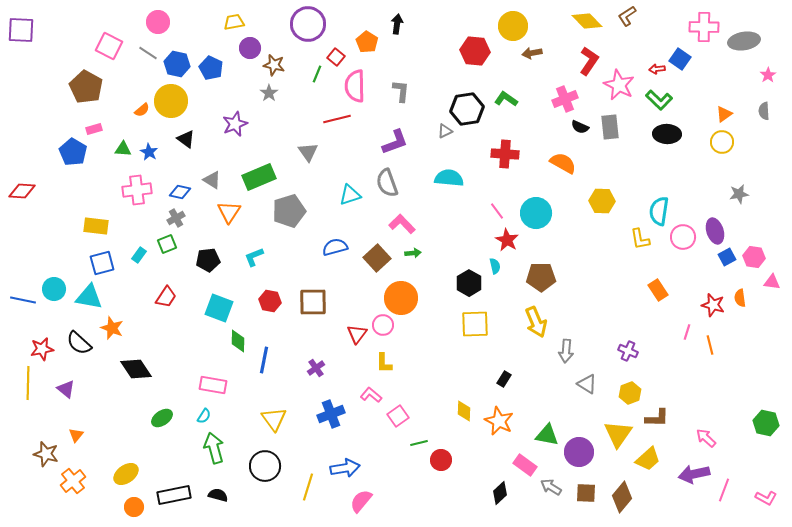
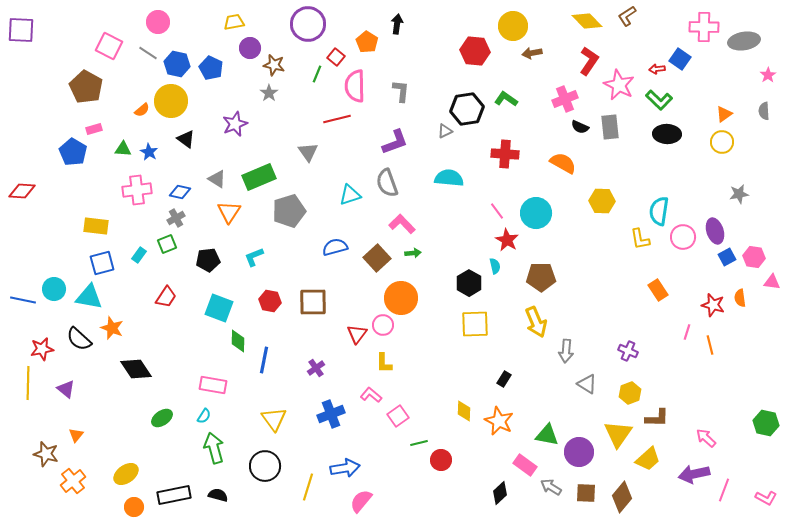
gray triangle at (212, 180): moved 5 px right, 1 px up
black semicircle at (79, 343): moved 4 px up
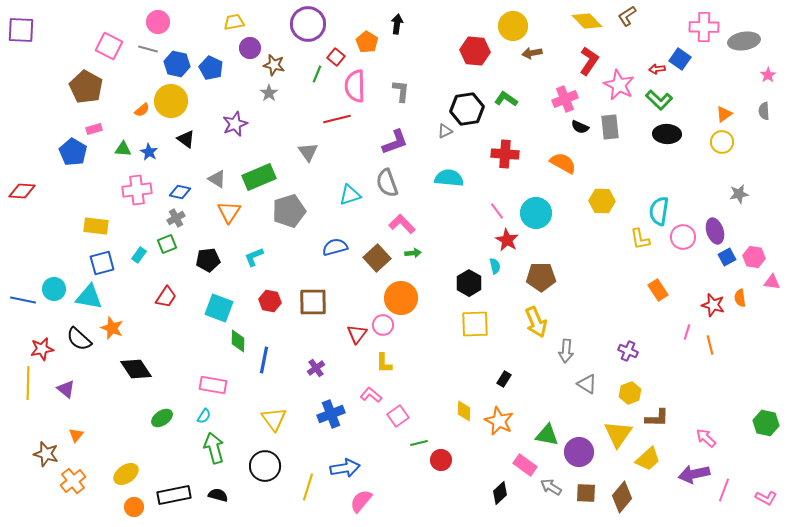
gray line at (148, 53): moved 4 px up; rotated 18 degrees counterclockwise
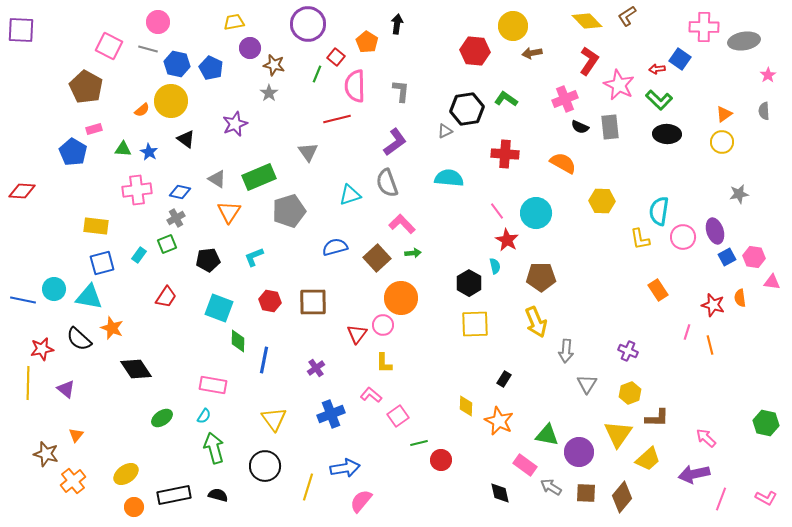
purple L-shape at (395, 142): rotated 16 degrees counterclockwise
gray triangle at (587, 384): rotated 30 degrees clockwise
yellow diamond at (464, 411): moved 2 px right, 5 px up
pink line at (724, 490): moved 3 px left, 9 px down
black diamond at (500, 493): rotated 60 degrees counterclockwise
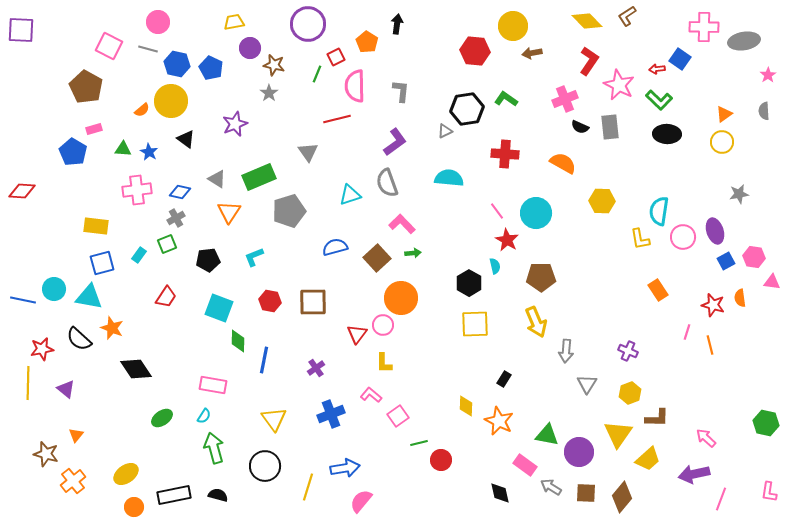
red square at (336, 57): rotated 24 degrees clockwise
blue square at (727, 257): moved 1 px left, 4 px down
pink L-shape at (766, 498): moved 3 px right, 6 px up; rotated 70 degrees clockwise
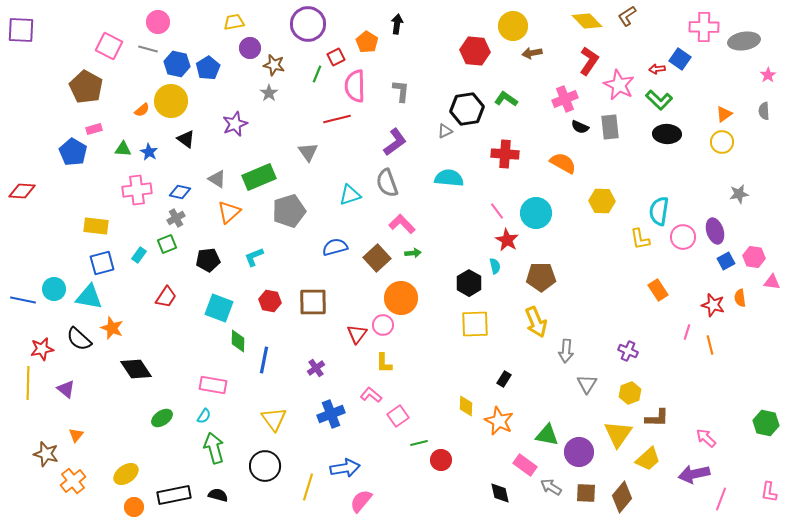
blue pentagon at (211, 68): moved 3 px left; rotated 15 degrees clockwise
orange triangle at (229, 212): rotated 15 degrees clockwise
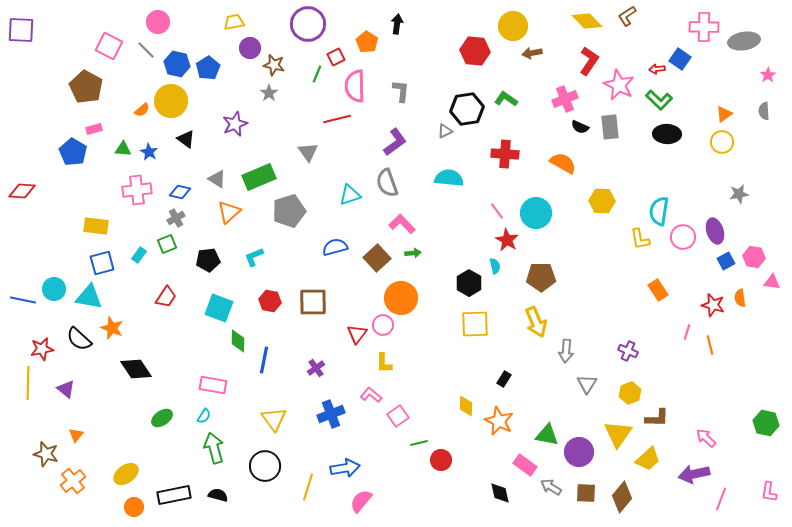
gray line at (148, 49): moved 2 px left, 1 px down; rotated 30 degrees clockwise
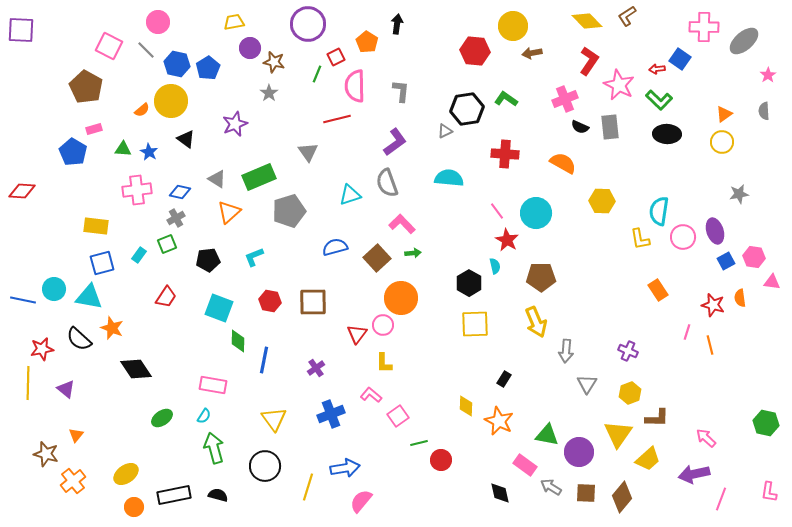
gray ellipse at (744, 41): rotated 32 degrees counterclockwise
brown star at (274, 65): moved 3 px up
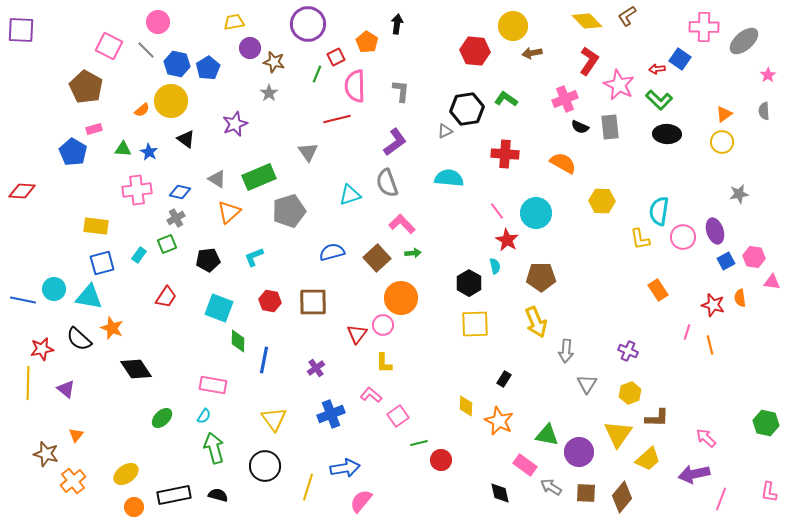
blue semicircle at (335, 247): moved 3 px left, 5 px down
green ellipse at (162, 418): rotated 10 degrees counterclockwise
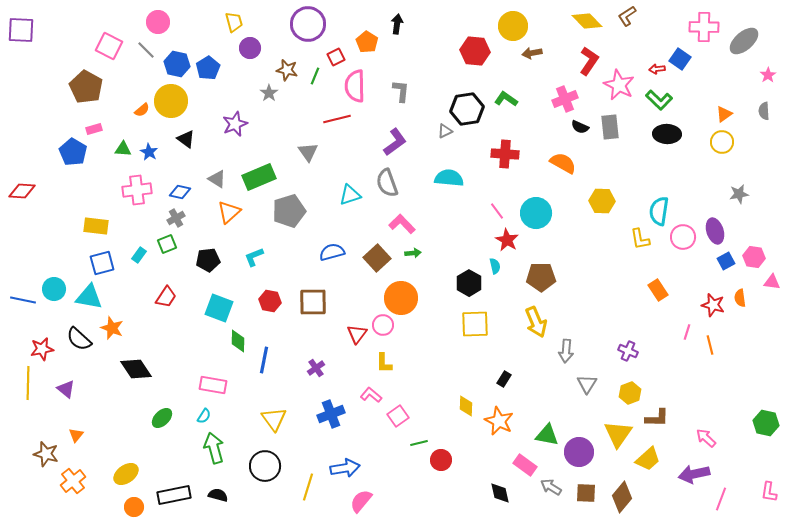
yellow trapezoid at (234, 22): rotated 85 degrees clockwise
brown star at (274, 62): moved 13 px right, 8 px down
green line at (317, 74): moved 2 px left, 2 px down
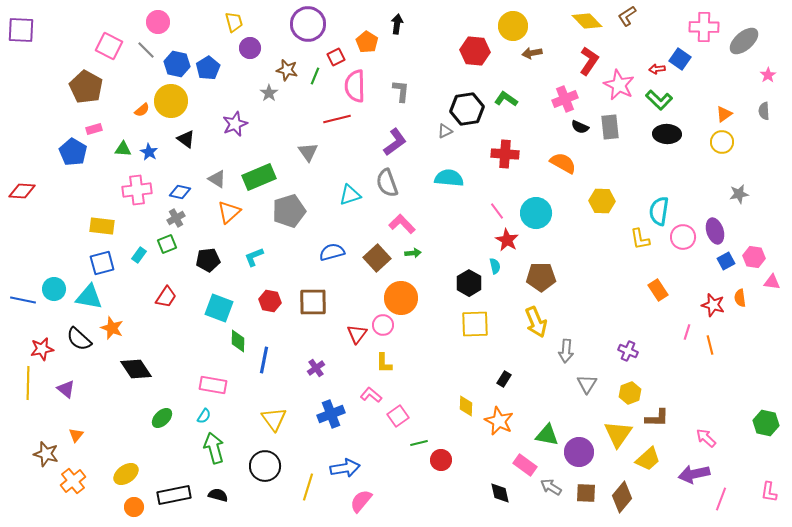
yellow rectangle at (96, 226): moved 6 px right
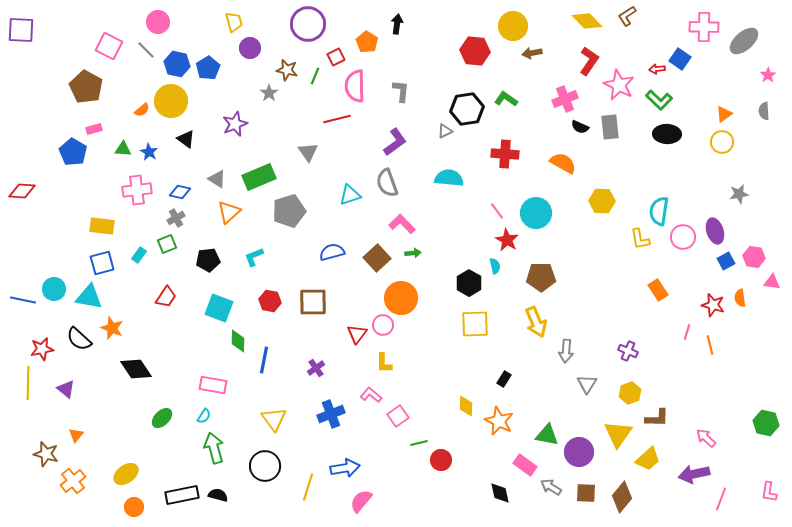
black rectangle at (174, 495): moved 8 px right
